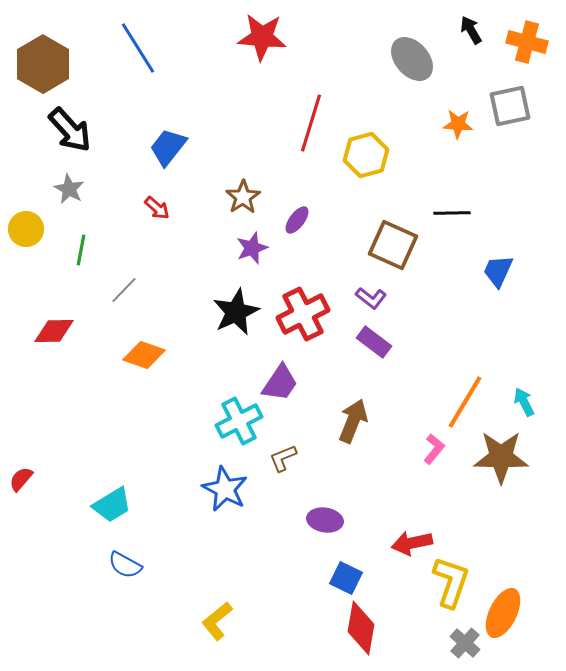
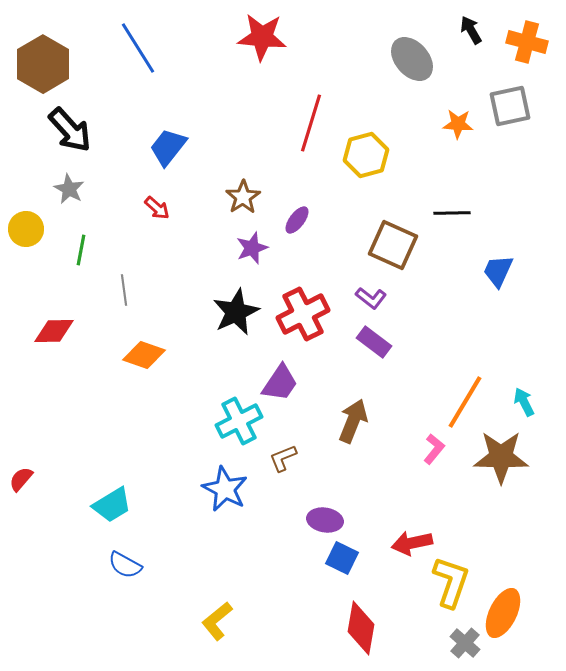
gray line at (124, 290): rotated 52 degrees counterclockwise
blue square at (346, 578): moved 4 px left, 20 px up
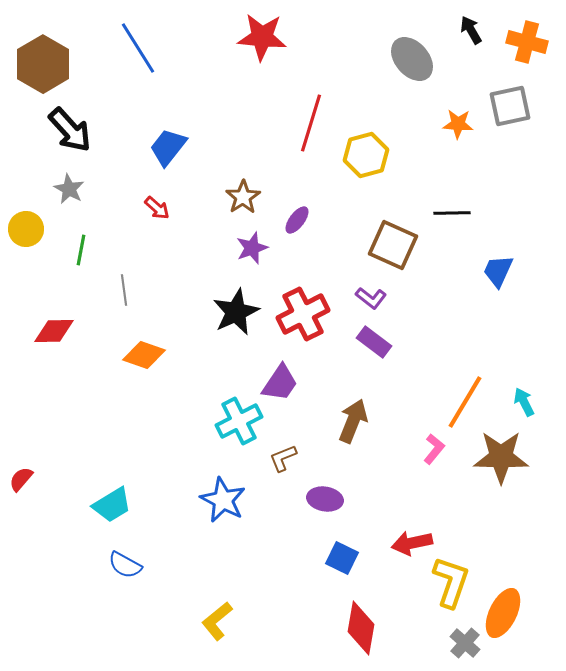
blue star at (225, 489): moved 2 px left, 11 px down
purple ellipse at (325, 520): moved 21 px up
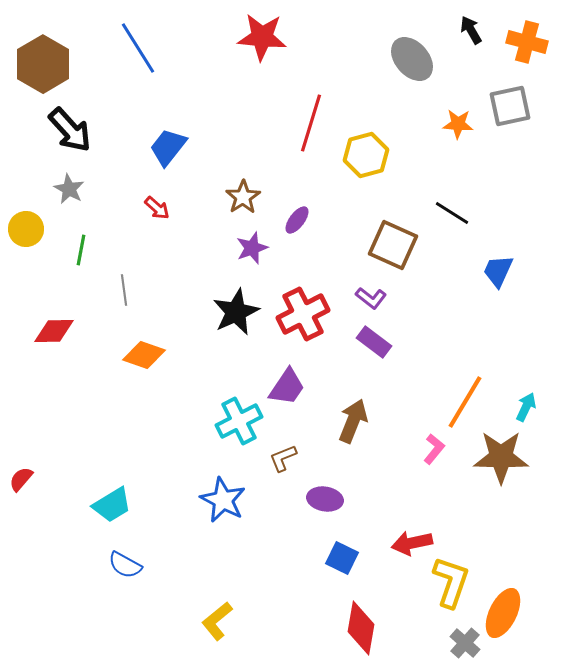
black line at (452, 213): rotated 33 degrees clockwise
purple trapezoid at (280, 383): moved 7 px right, 4 px down
cyan arrow at (524, 402): moved 2 px right, 5 px down; rotated 52 degrees clockwise
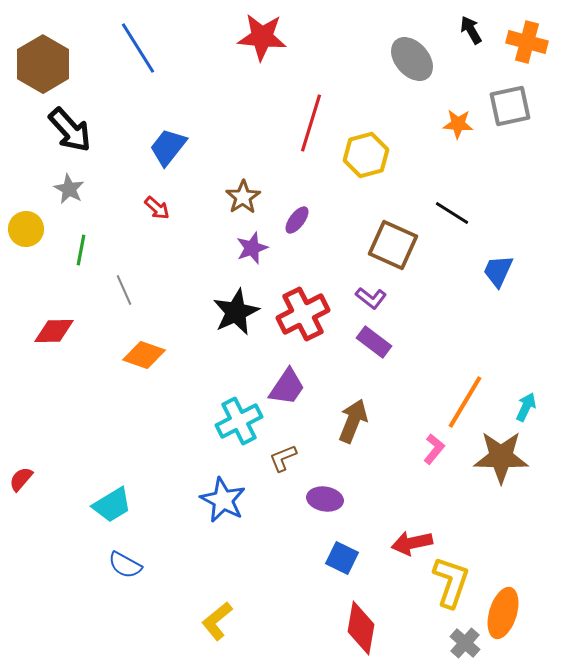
gray line at (124, 290): rotated 16 degrees counterclockwise
orange ellipse at (503, 613): rotated 9 degrees counterclockwise
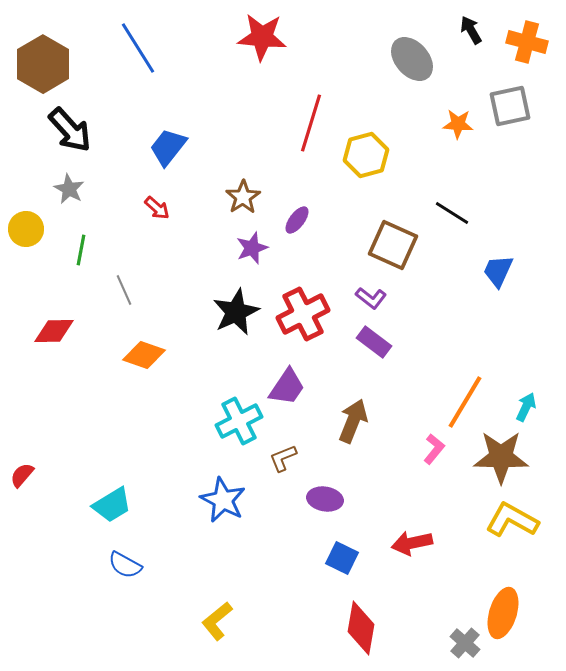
red semicircle at (21, 479): moved 1 px right, 4 px up
yellow L-shape at (451, 582): moved 61 px right, 62 px up; rotated 80 degrees counterclockwise
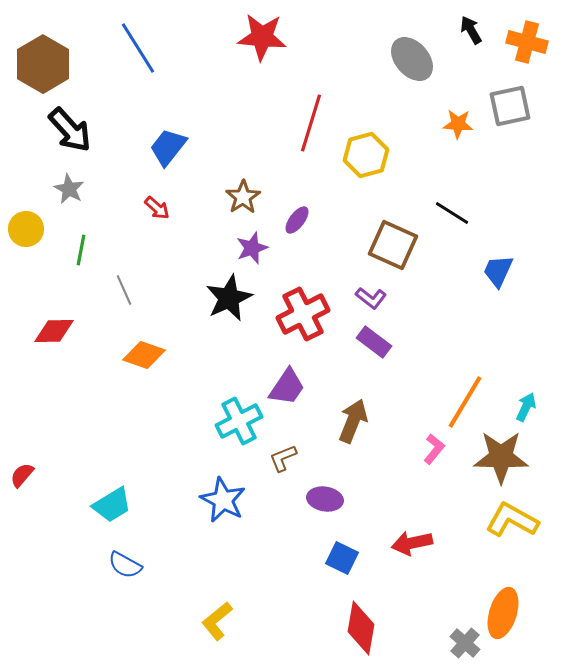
black star at (236, 312): moved 7 px left, 14 px up
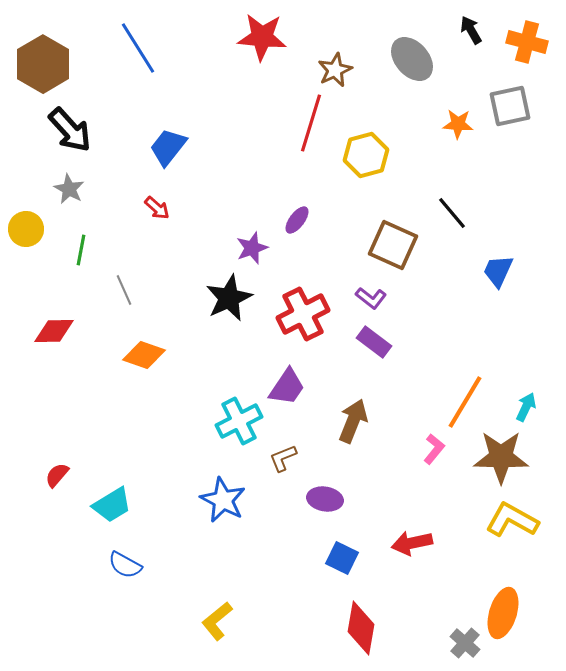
brown star at (243, 197): moved 92 px right, 127 px up; rotated 8 degrees clockwise
black line at (452, 213): rotated 18 degrees clockwise
red semicircle at (22, 475): moved 35 px right
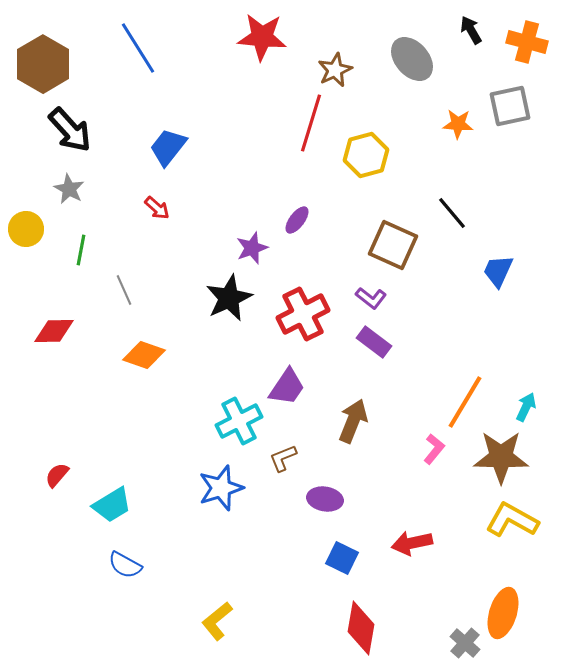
blue star at (223, 500): moved 2 px left, 12 px up; rotated 27 degrees clockwise
